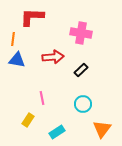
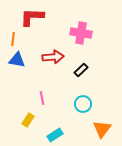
cyan rectangle: moved 2 px left, 3 px down
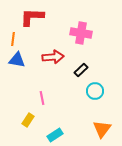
cyan circle: moved 12 px right, 13 px up
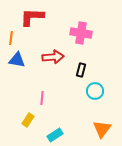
orange line: moved 2 px left, 1 px up
black rectangle: rotated 32 degrees counterclockwise
pink line: rotated 16 degrees clockwise
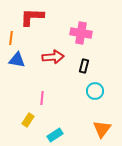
black rectangle: moved 3 px right, 4 px up
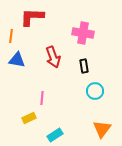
pink cross: moved 2 px right
orange line: moved 2 px up
red arrow: rotated 75 degrees clockwise
black rectangle: rotated 24 degrees counterclockwise
yellow rectangle: moved 1 px right, 2 px up; rotated 32 degrees clockwise
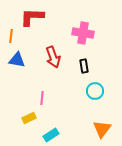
cyan rectangle: moved 4 px left
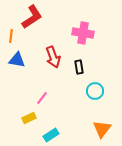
red L-shape: rotated 145 degrees clockwise
black rectangle: moved 5 px left, 1 px down
pink line: rotated 32 degrees clockwise
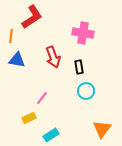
cyan circle: moved 9 px left
